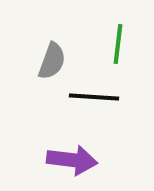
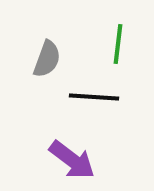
gray semicircle: moved 5 px left, 2 px up
purple arrow: rotated 30 degrees clockwise
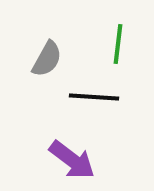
gray semicircle: rotated 9 degrees clockwise
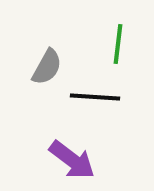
gray semicircle: moved 8 px down
black line: moved 1 px right
